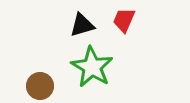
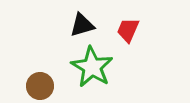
red trapezoid: moved 4 px right, 10 px down
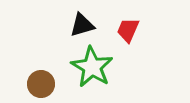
brown circle: moved 1 px right, 2 px up
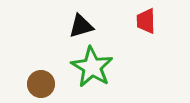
black triangle: moved 1 px left, 1 px down
red trapezoid: moved 18 px right, 9 px up; rotated 24 degrees counterclockwise
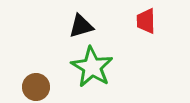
brown circle: moved 5 px left, 3 px down
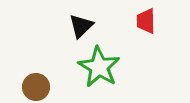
black triangle: rotated 28 degrees counterclockwise
green star: moved 7 px right
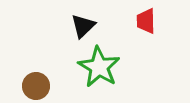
black triangle: moved 2 px right
brown circle: moved 1 px up
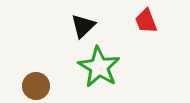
red trapezoid: rotated 20 degrees counterclockwise
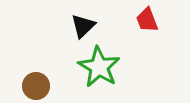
red trapezoid: moved 1 px right, 1 px up
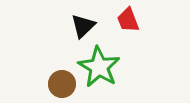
red trapezoid: moved 19 px left
brown circle: moved 26 px right, 2 px up
